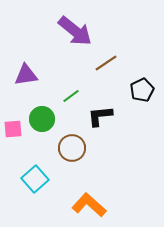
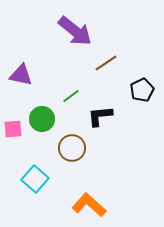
purple triangle: moved 5 px left; rotated 20 degrees clockwise
cyan square: rotated 8 degrees counterclockwise
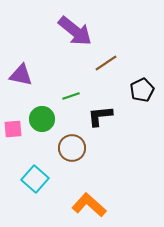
green line: rotated 18 degrees clockwise
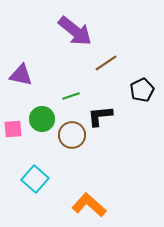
brown circle: moved 13 px up
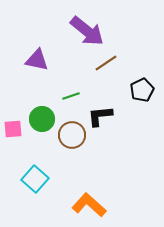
purple arrow: moved 12 px right
purple triangle: moved 16 px right, 15 px up
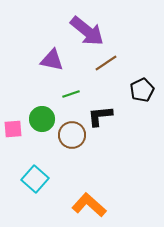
purple triangle: moved 15 px right
green line: moved 2 px up
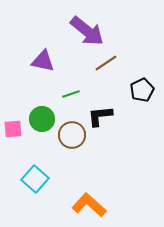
purple triangle: moved 9 px left, 1 px down
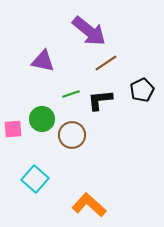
purple arrow: moved 2 px right
black L-shape: moved 16 px up
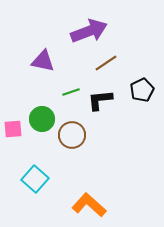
purple arrow: rotated 60 degrees counterclockwise
green line: moved 2 px up
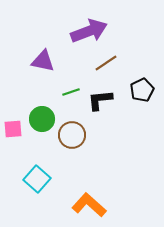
cyan square: moved 2 px right
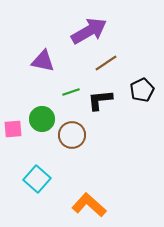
purple arrow: rotated 9 degrees counterclockwise
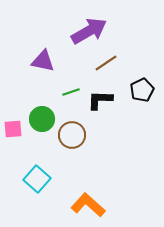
black L-shape: rotated 8 degrees clockwise
orange L-shape: moved 1 px left
